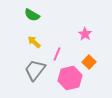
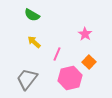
gray trapezoid: moved 8 px left, 9 px down
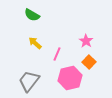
pink star: moved 1 px right, 7 px down
yellow arrow: moved 1 px right, 1 px down
gray trapezoid: moved 2 px right, 2 px down
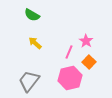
pink line: moved 12 px right, 2 px up
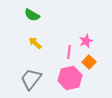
pink star: rotated 16 degrees clockwise
pink line: rotated 16 degrees counterclockwise
gray trapezoid: moved 2 px right, 2 px up
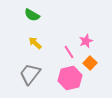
pink line: rotated 40 degrees counterclockwise
orange square: moved 1 px right, 1 px down
gray trapezoid: moved 1 px left, 5 px up
